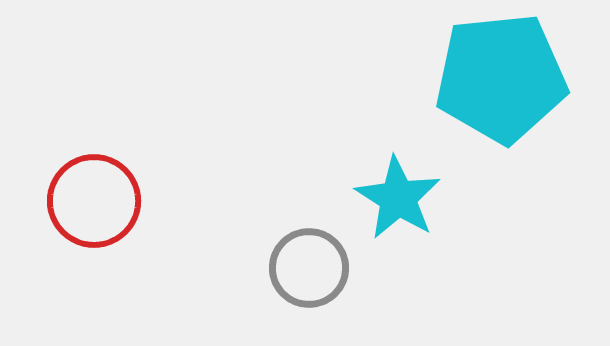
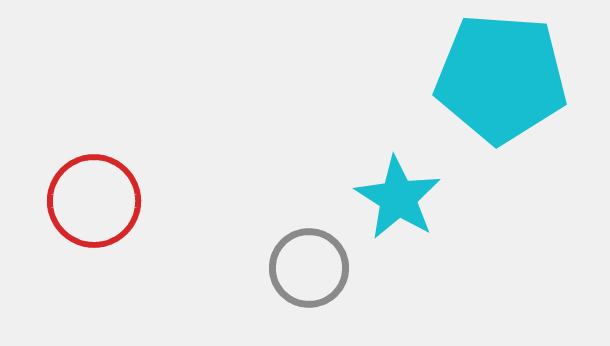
cyan pentagon: rotated 10 degrees clockwise
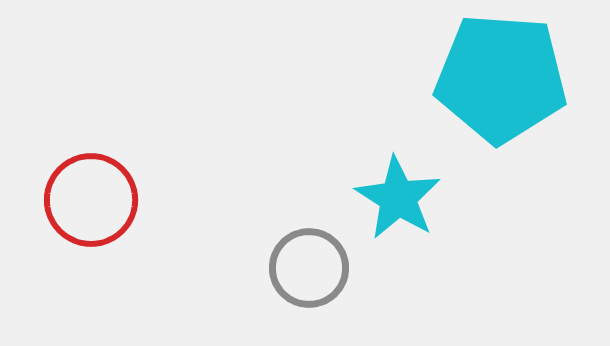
red circle: moved 3 px left, 1 px up
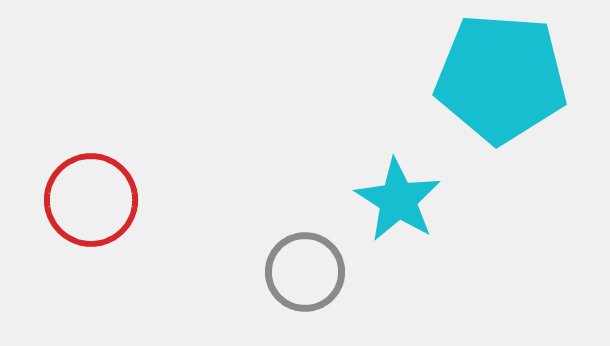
cyan star: moved 2 px down
gray circle: moved 4 px left, 4 px down
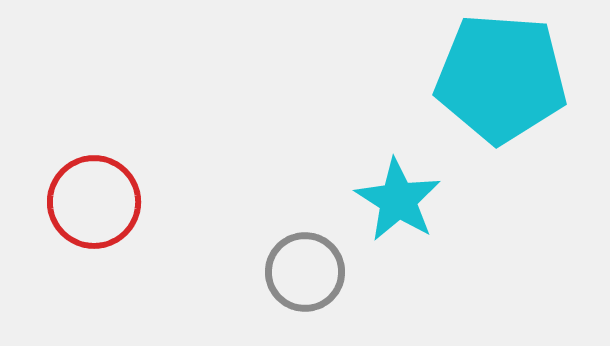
red circle: moved 3 px right, 2 px down
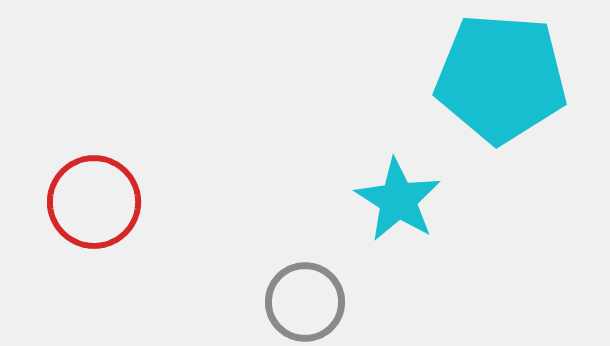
gray circle: moved 30 px down
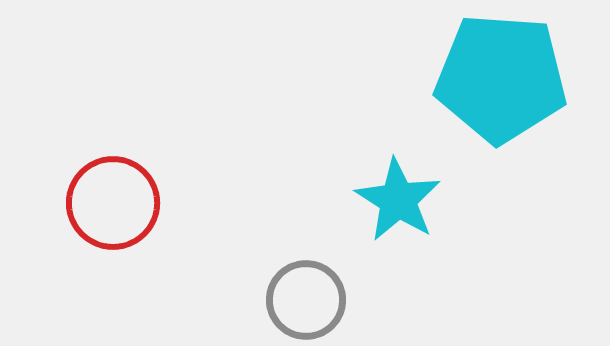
red circle: moved 19 px right, 1 px down
gray circle: moved 1 px right, 2 px up
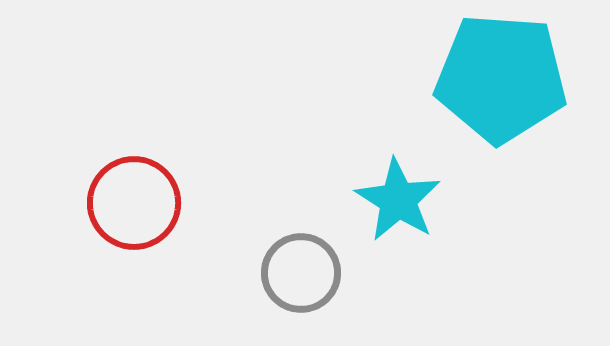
red circle: moved 21 px right
gray circle: moved 5 px left, 27 px up
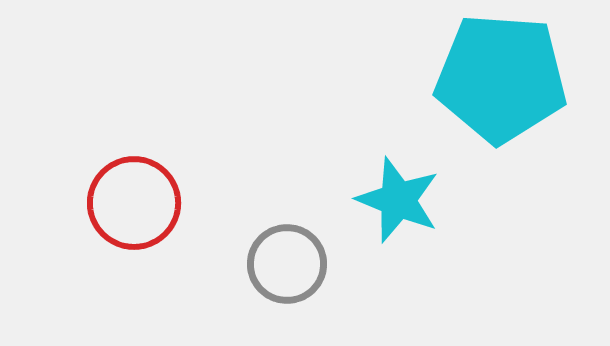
cyan star: rotated 10 degrees counterclockwise
gray circle: moved 14 px left, 9 px up
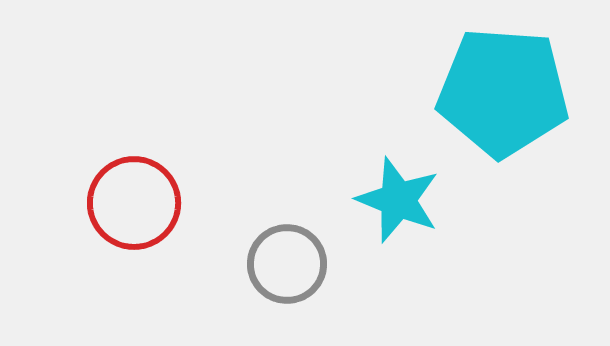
cyan pentagon: moved 2 px right, 14 px down
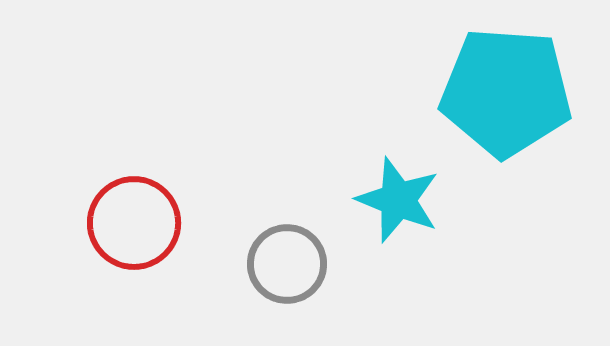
cyan pentagon: moved 3 px right
red circle: moved 20 px down
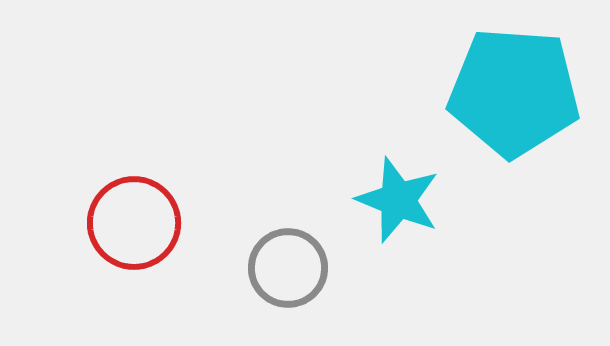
cyan pentagon: moved 8 px right
gray circle: moved 1 px right, 4 px down
